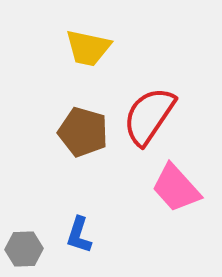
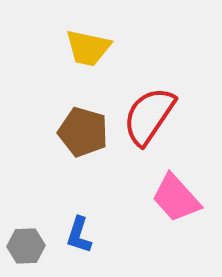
pink trapezoid: moved 10 px down
gray hexagon: moved 2 px right, 3 px up
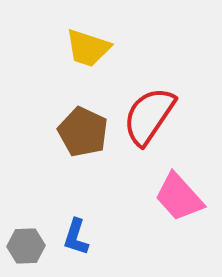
yellow trapezoid: rotated 6 degrees clockwise
brown pentagon: rotated 9 degrees clockwise
pink trapezoid: moved 3 px right, 1 px up
blue L-shape: moved 3 px left, 2 px down
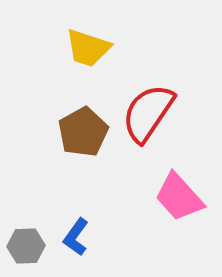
red semicircle: moved 1 px left, 3 px up
brown pentagon: rotated 18 degrees clockwise
blue L-shape: rotated 18 degrees clockwise
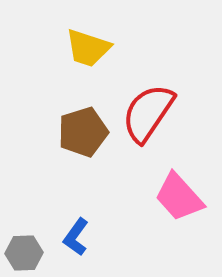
brown pentagon: rotated 12 degrees clockwise
gray hexagon: moved 2 px left, 7 px down
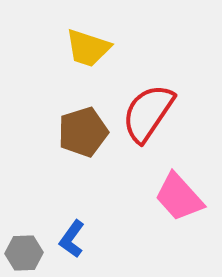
blue L-shape: moved 4 px left, 2 px down
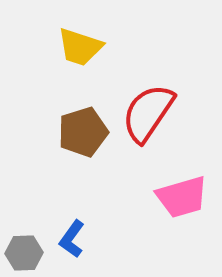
yellow trapezoid: moved 8 px left, 1 px up
pink trapezoid: moved 3 px right; rotated 64 degrees counterclockwise
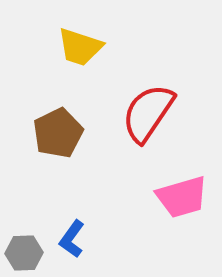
brown pentagon: moved 25 px left, 1 px down; rotated 9 degrees counterclockwise
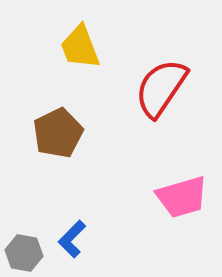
yellow trapezoid: rotated 51 degrees clockwise
red semicircle: moved 13 px right, 25 px up
blue L-shape: rotated 9 degrees clockwise
gray hexagon: rotated 12 degrees clockwise
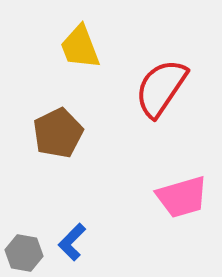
blue L-shape: moved 3 px down
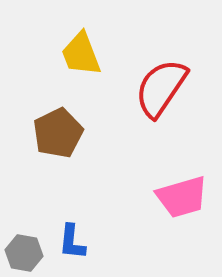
yellow trapezoid: moved 1 px right, 7 px down
blue L-shape: rotated 39 degrees counterclockwise
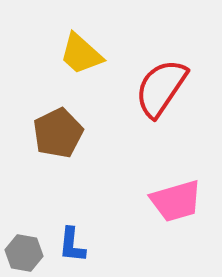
yellow trapezoid: rotated 27 degrees counterclockwise
pink trapezoid: moved 6 px left, 4 px down
blue L-shape: moved 3 px down
